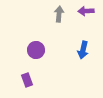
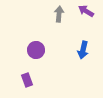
purple arrow: rotated 35 degrees clockwise
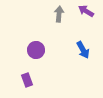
blue arrow: rotated 42 degrees counterclockwise
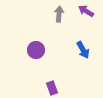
purple rectangle: moved 25 px right, 8 px down
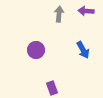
purple arrow: rotated 28 degrees counterclockwise
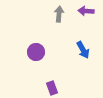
purple circle: moved 2 px down
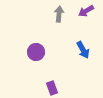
purple arrow: rotated 35 degrees counterclockwise
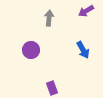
gray arrow: moved 10 px left, 4 px down
purple circle: moved 5 px left, 2 px up
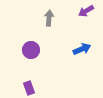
blue arrow: moved 1 px left, 1 px up; rotated 84 degrees counterclockwise
purple rectangle: moved 23 px left
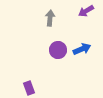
gray arrow: moved 1 px right
purple circle: moved 27 px right
